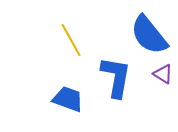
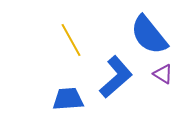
blue L-shape: rotated 39 degrees clockwise
blue trapezoid: rotated 24 degrees counterclockwise
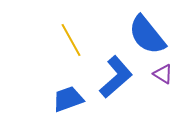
blue semicircle: moved 2 px left
blue trapezoid: rotated 16 degrees counterclockwise
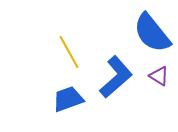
blue semicircle: moved 5 px right, 2 px up
yellow line: moved 2 px left, 12 px down
purple triangle: moved 4 px left, 2 px down
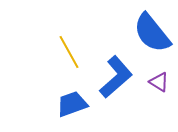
purple triangle: moved 6 px down
blue trapezoid: moved 4 px right, 5 px down
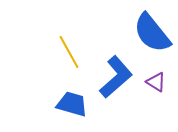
purple triangle: moved 3 px left
blue trapezoid: rotated 36 degrees clockwise
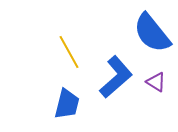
blue trapezoid: moved 5 px left; rotated 88 degrees clockwise
